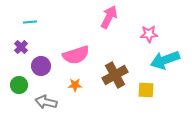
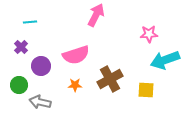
pink arrow: moved 13 px left, 2 px up
brown cross: moved 5 px left, 4 px down
gray arrow: moved 6 px left
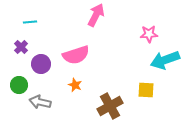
purple circle: moved 2 px up
brown cross: moved 27 px down
orange star: rotated 24 degrees clockwise
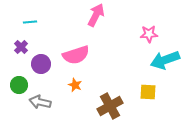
yellow square: moved 2 px right, 2 px down
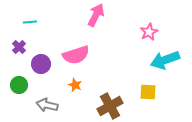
pink star: moved 2 px up; rotated 24 degrees counterclockwise
purple cross: moved 2 px left
gray arrow: moved 7 px right, 3 px down
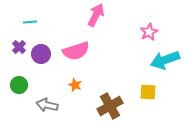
pink semicircle: moved 4 px up
purple circle: moved 10 px up
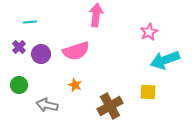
pink arrow: rotated 20 degrees counterclockwise
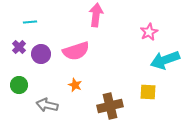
brown cross: rotated 15 degrees clockwise
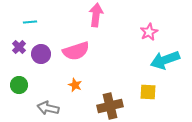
gray arrow: moved 1 px right, 3 px down
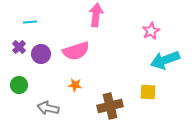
pink star: moved 2 px right, 1 px up
orange star: rotated 16 degrees counterclockwise
